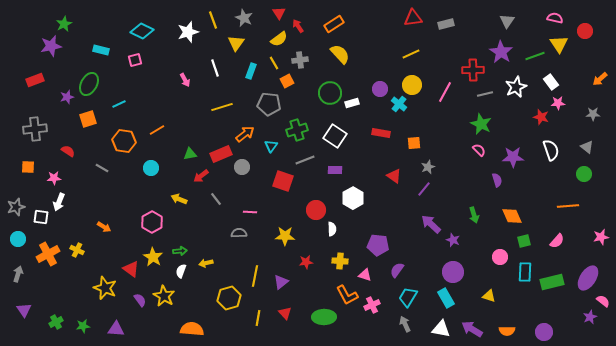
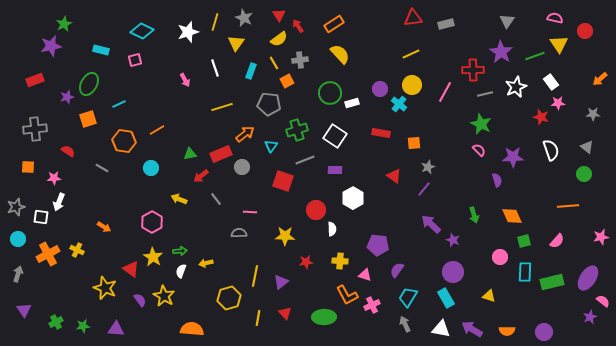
red triangle at (279, 13): moved 2 px down
yellow line at (213, 20): moved 2 px right, 2 px down; rotated 36 degrees clockwise
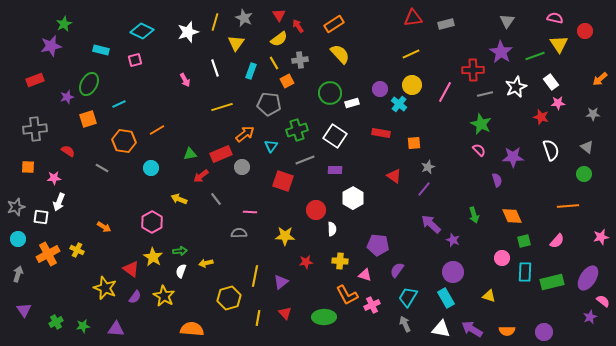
pink circle at (500, 257): moved 2 px right, 1 px down
purple semicircle at (140, 300): moved 5 px left, 3 px up; rotated 72 degrees clockwise
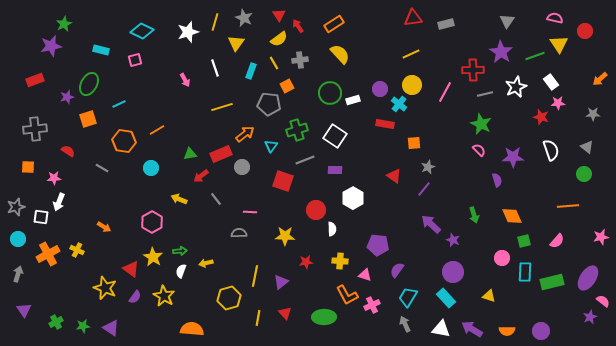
orange square at (287, 81): moved 5 px down
white rectangle at (352, 103): moved 1 px right, 3 px up
red rectangle at (381, 133): moved 4 px right, 9 px up
cyan rectangle at (446, 298): rotated 12 degrees counterclockwise
purple triangle at (116, 329): moved 5 px left, 1 px up; rotated 30 degrees clockwise
purple circle at (544, 332): moved 3 px left, 1 px up
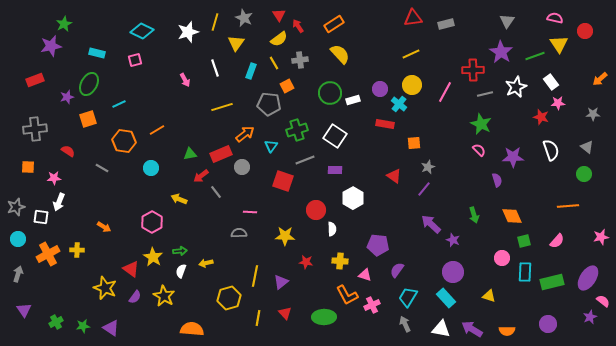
cyan rectangle at (101, 50): moved 4 px left, 3 px down
gray line at (216, 199): moved 7 px up
yellow cross at (77, 250): rotated 24 degrees counterclockwise
red star at (306, 262): rotated 16 degrees clockwise
purple circle at (541, 331): moved 7 px right, 7 px up
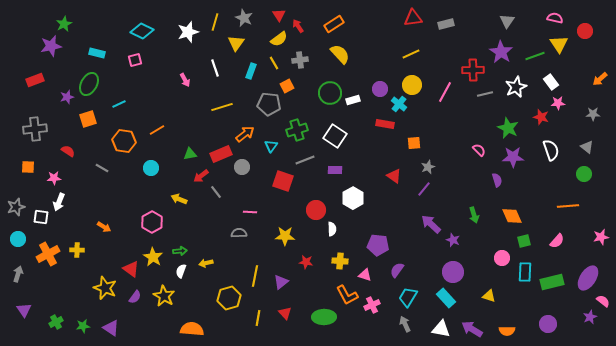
green star at (481, 124): moved 27 px right, 4 px down
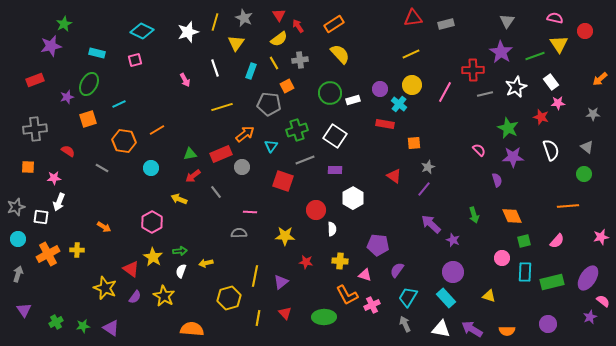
red arrow at (201, 176): moved 8 px left
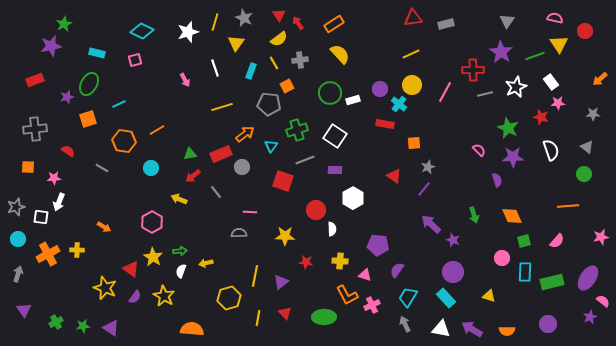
red arrow at (298, 26): moved 3 px up
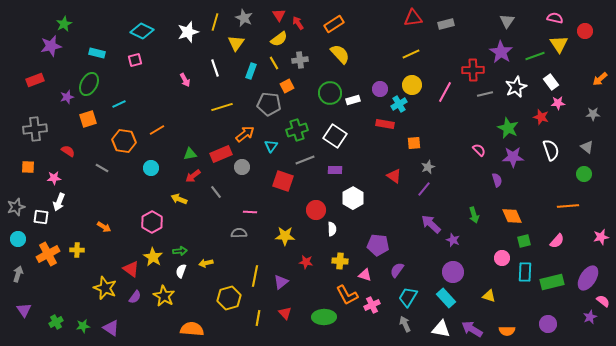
cyan cross at (399, 104): rotated 21 degrees clockwise
